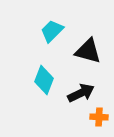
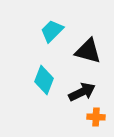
black arrow: moved 1 px right, 1 px up
orange cross: moved 3 px left
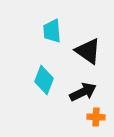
cyan trapezoid: rotated 50 degrees counterclockwise
black triangle: rotated 20 degrees clockwise
black arrow: moved 1 px right
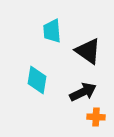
cyan diamond: moved 7 px left; rotated 12 degrees counterclockwise
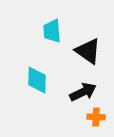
cyan diamond: rotated 8 degrees counterclockwise
